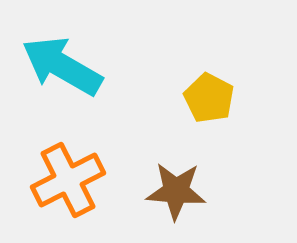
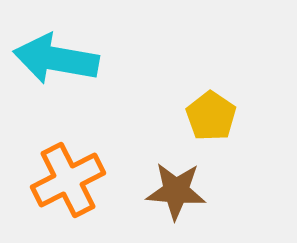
cyan arrow: moved 6 px left, 7 px up; rotated 20 degrees counterclockwise
yellow pentagon: moved 2 px right, 18 px down; rotated 6 degrees clockwise
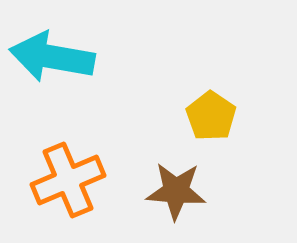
cyan arrow: moved 4 px left, 2 px up
orange cross: rotated 4 degrees clockwise
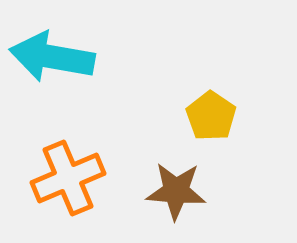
orange cross: moved 2 px up
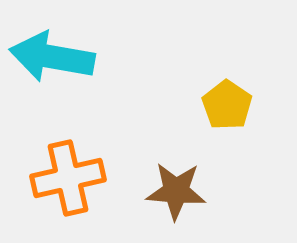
yellow pentagon: moved 16 px right, 11 px up
orange cross: rotated 10 degrees clockwise
